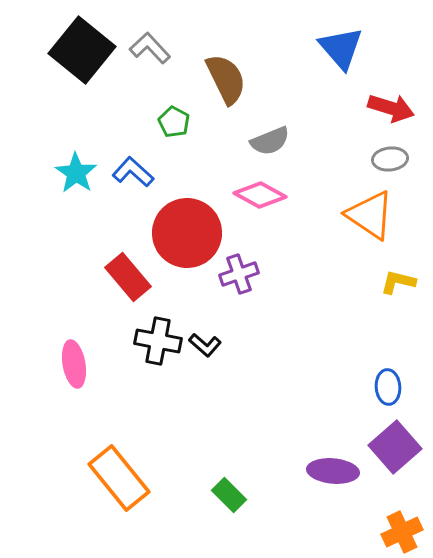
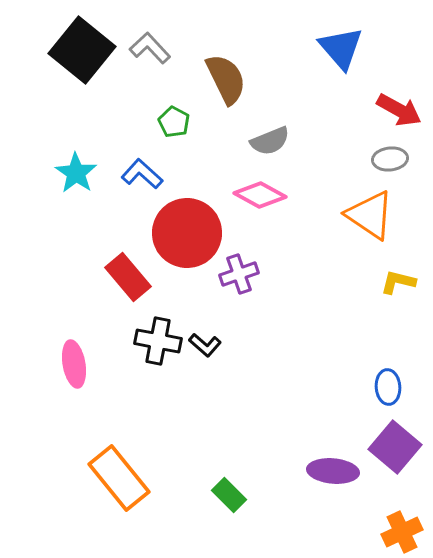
red arrow: moved 8 px right, 2 px down; rotated 12 degrees clockwise
blue L-shape: moved 9 px right, 2 px down
purple square: rotated 9 degrees counterclockwise
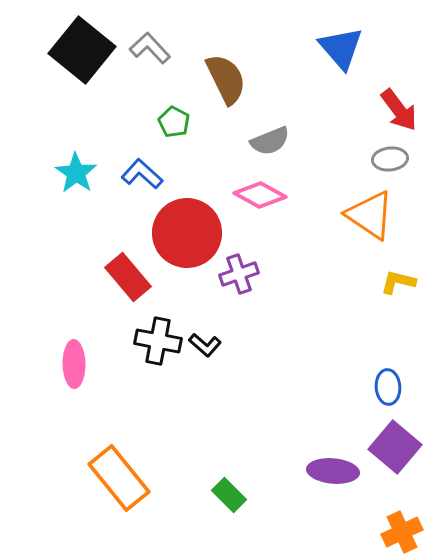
red arrow: rotated 24 degrees clockwise
pink ellipse: rotated 9 degrees clockwise
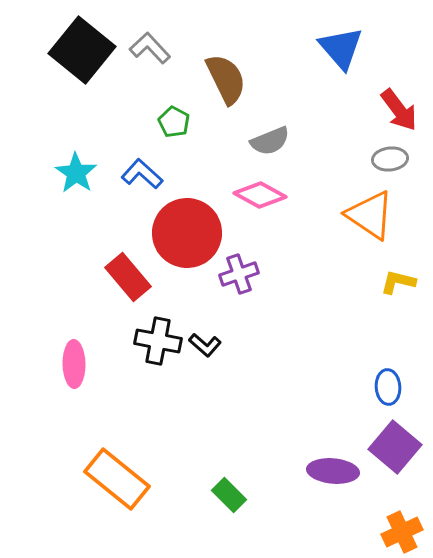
orange rectangle: moved 2 px left, 1 px down; rotated 12 degrees counterclockwise
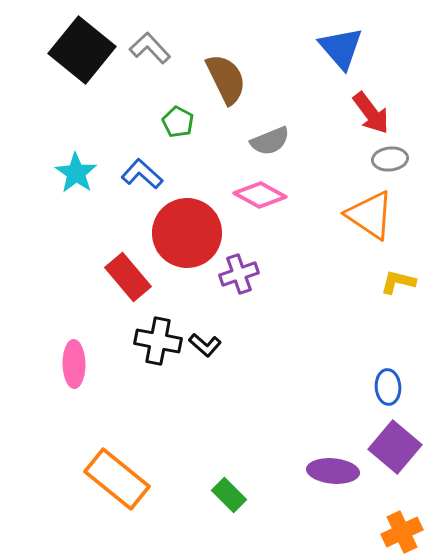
red arrow: moved 28 px left, 3 px down
green pentagon: moved 4 px right
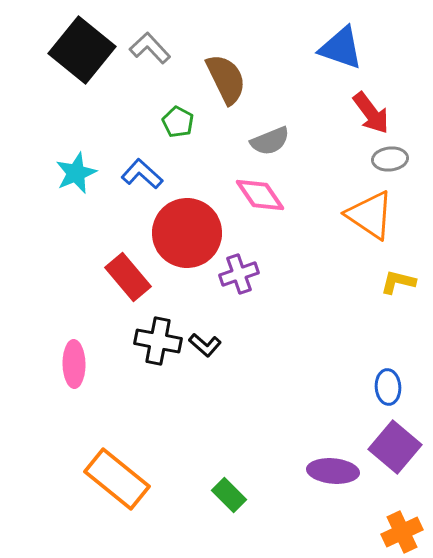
blue triangle: rotated 30 degrees counterclockwise
cyan star: rotated 15 degrees clockwise
pink diamond: rotated 27 degrees clockwise
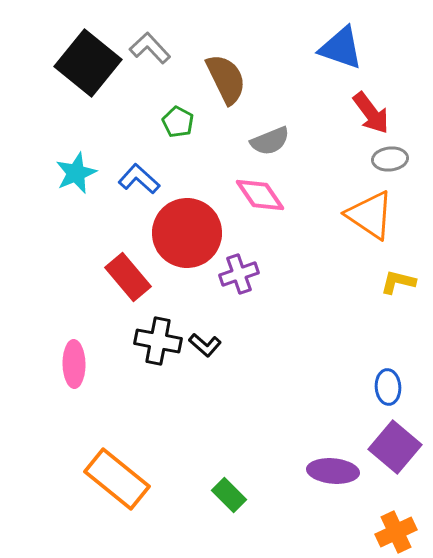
black square: moved 6 px right, 13 px down
blue L-shape: moved 3 px left, 5 px down
orange cross: moved 6 px left
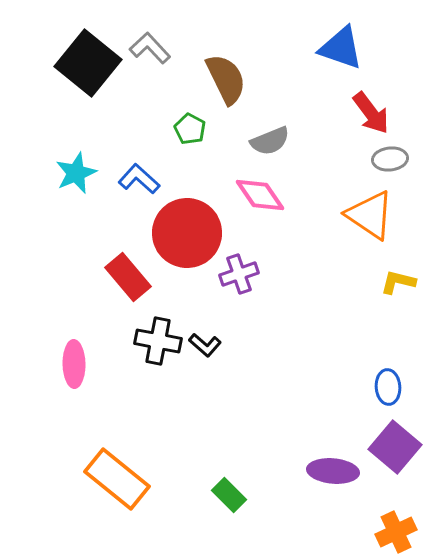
green pentagon: moved 12 px right, 7 px down
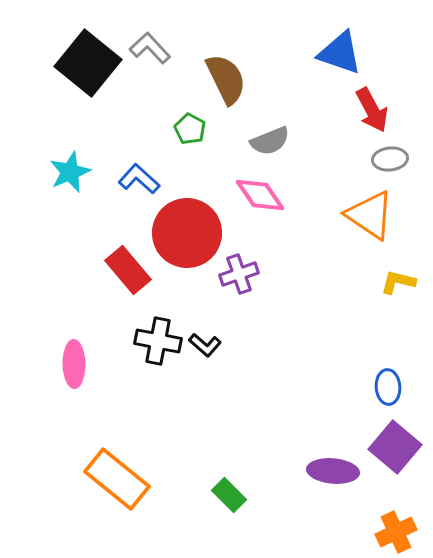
blue triangle: moved 1 px left, 5 px down
red arrow: moved 1 px right, 3 px up; rotated 9 degrees clockwise
cyan star: moved 6 px left, 1 px up
red rectangle: moved 7 px up
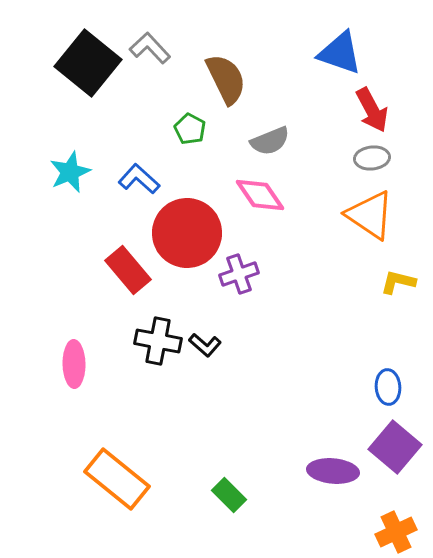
gray ellipse: moved 18 px left, 1 px up
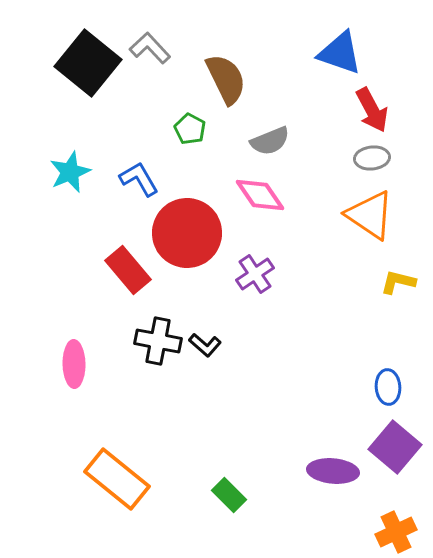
blue L-shape: rotated 18 degrees clockwise
purple cross: moved 16 px right; rotated 15 degrees counterclockwise
